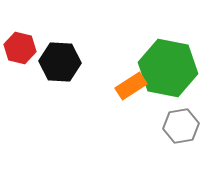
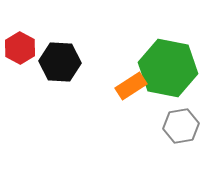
red hexagon: rotated 16 degrees clockwise
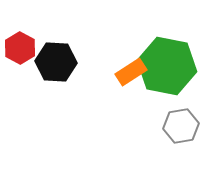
black hexagon: moved 4 px left
green hexagon: moved 1 px left, 2 px up
orange rectangle: moved 14 px up
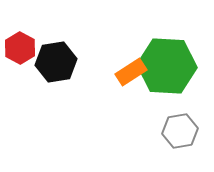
black hexagon: rotated 12 degrees counterclockwise
green hexagon: rotated 8 degrees counterclockwise
gray hexagon: moved 1 px left, 5 px down
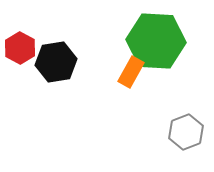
green hexagon: moved 11 px left, 25 px up
orange rectangle: rotated 28 degrees counterclockwise
gray hexagon: moved 6 px right, 1 px down; rotated 12 degrees counterclockwise
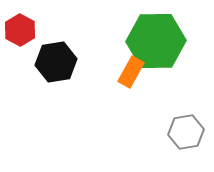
green hexagon: rotated 4 degrees counterclockwise
red hexagon: moved 18 px up
gray hexagon: rotated 12 degrees clockwise
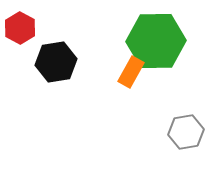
red hexagon: moved 2 px up
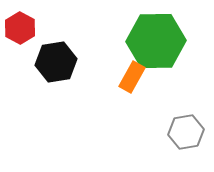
orange rectangle: moved 1 px right, 5 px down
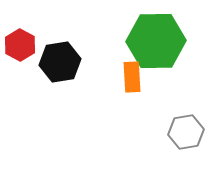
red hexagon: moved 17 px down
black hexagon: moved 4 px right
orange rectangle: rotated 32 degrees counterclockwise
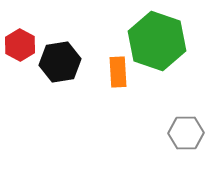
green hexagon: moved 1 px right; rotated 20 degrees clockwise
orange rectangle: moved 14 px left, 5 px up
gray hexagon: moved 1 px down; rotated 8 degrees clockwise
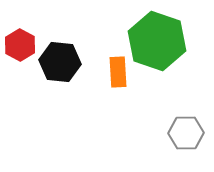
black hexagon: rotated 15 degrees clockwise
